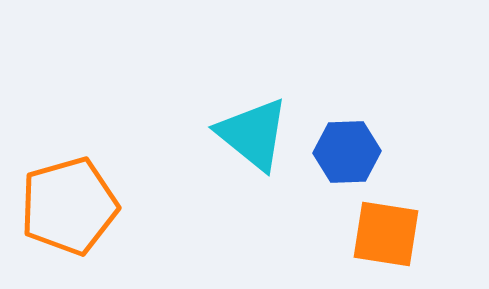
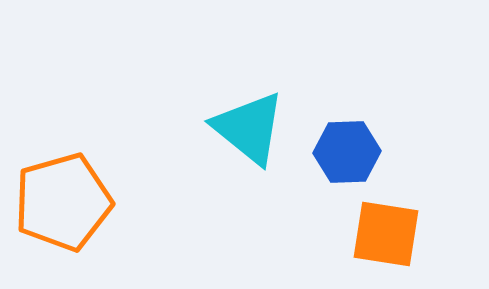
cyan triangle: moved 4 px left, 6 px up
orange pentagon: moved 6 px left, 4 px up
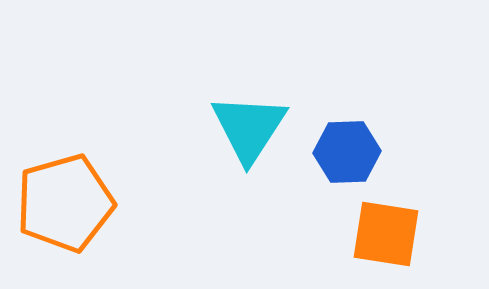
cyan triangle: rotated 24 degrees clockwise
orange pentagon: moved 2 px right, 1 px down
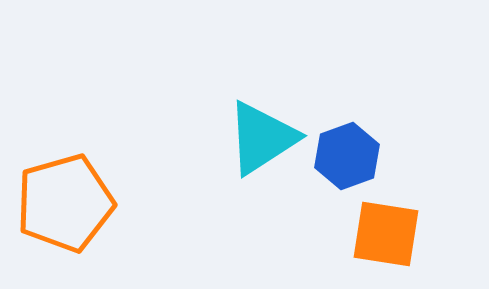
cyan triangle: moved 13 px right, 10 px down; rotated 24 degrees clockwise
blue hexagon: moved 4 px down; rotated 18 degrees counterclockwise
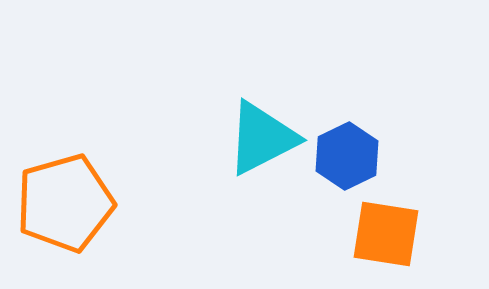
cyan triangle: rotated 6 degrees clockwise
blue hexagon: rotated 6 degrees counterclockwise
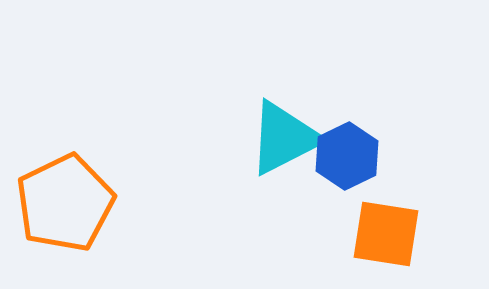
cyan triangle: moved 22 px right
orange pentagon: rotated 10 degrees counterclockwise
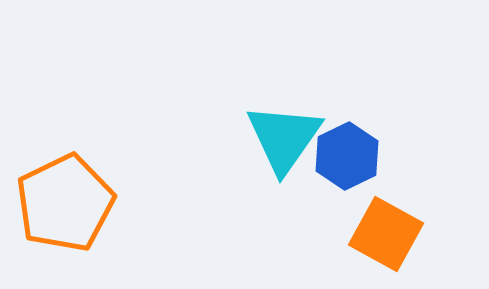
cyan triangle: rotated 28 degrees counterclockwise
orange square: rotated 20 degrees clockwise
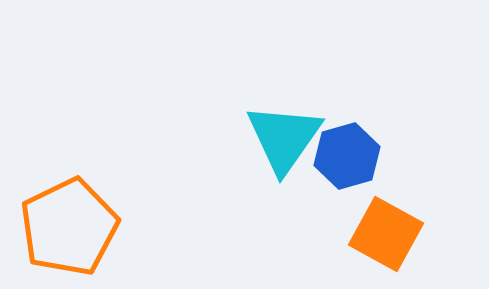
blue hexagon: rotated 10 degrees clockwise
orange pentagon: moved 4 px right, 24 px down
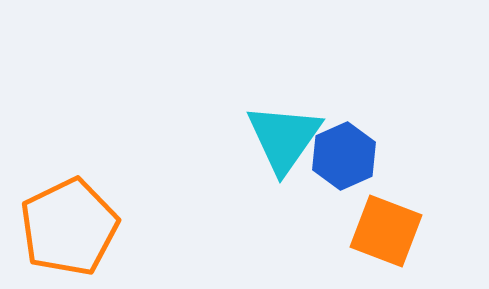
blue hexagon: moved 3 px left; rotated 8 degrees counterclockwise
orange square: moved 3 px up; rotated 8 degrees counterclockwise
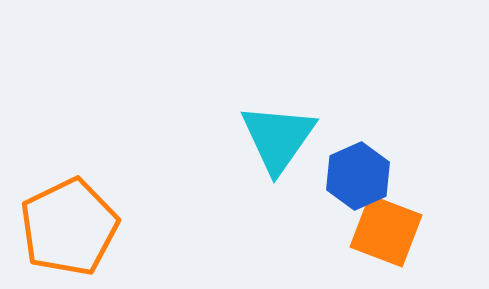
cyan triangle: moved 6 px left
blue hexagon: moved 14 px right, 20 px down
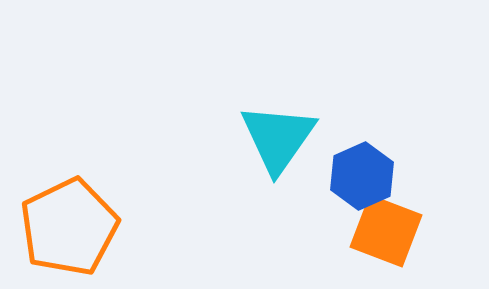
blue hexagon: moved 4 px right
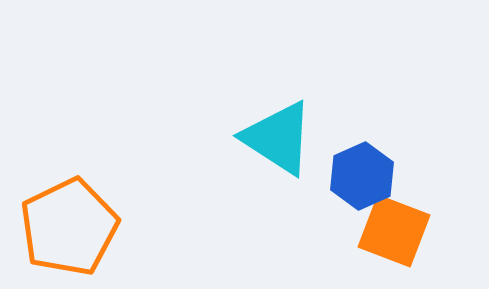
cyan triangle: rotated 32 degrees counterclockwise
orange square: moved 8 px right
